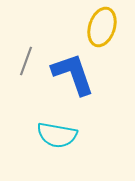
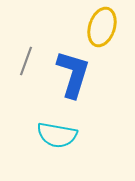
blue L-shape: rotated 36 degrees clockwise
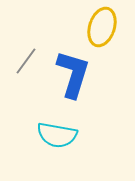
gray line: rotated 16 degrees clockwise
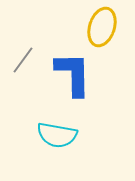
gray line: moved 3 px left, 1 px up
blue L-shape: rotated 18 degrees counterclockwise
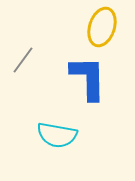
blue L-shape: moved 15 px right, 4 px down
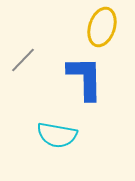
gray line: rotated 8 degrees clockwise
blue L-shape: moved 3 px left
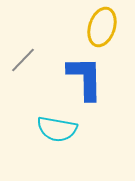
cyan semicircle: moved 6 px up
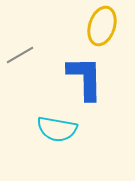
yellow ellipse: moved 1 px up
gray line: moved 3 px left, 5 px up; rotated 16 degrees clockwise
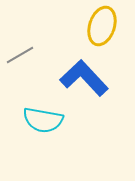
blue L-shape: moved 1 px left; rotated 42 degrees counterclockwise
cyan semicircle: moved 14 px left, 9 px up
